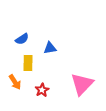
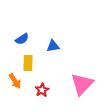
blue triangle: moved 3 px right, 2 px up
orange arrow: moved 1 px up
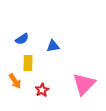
pink triangle: moved 2 px right
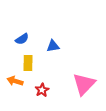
orange arrow: rotated 140 degrees clockwise
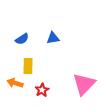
blue triangle: moved 8 px up
yellow rectangle: moved 3 px down
orange arrow: moved 2 px down
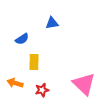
blue triangle: moved 1 px left, 15 px up
yellow rectangle: moved 6 px right, 4 px up
pink triangle: rotated 30 degrees counterclockwise
red star: rotated 16 degrees clockwise
